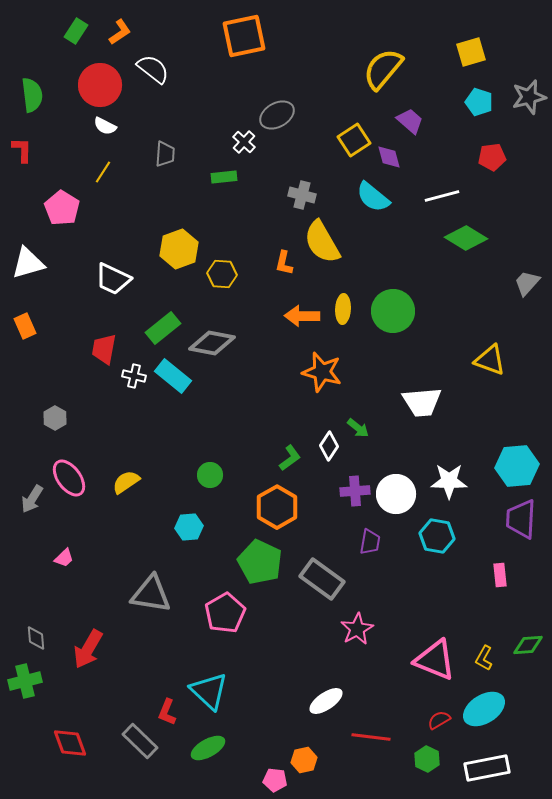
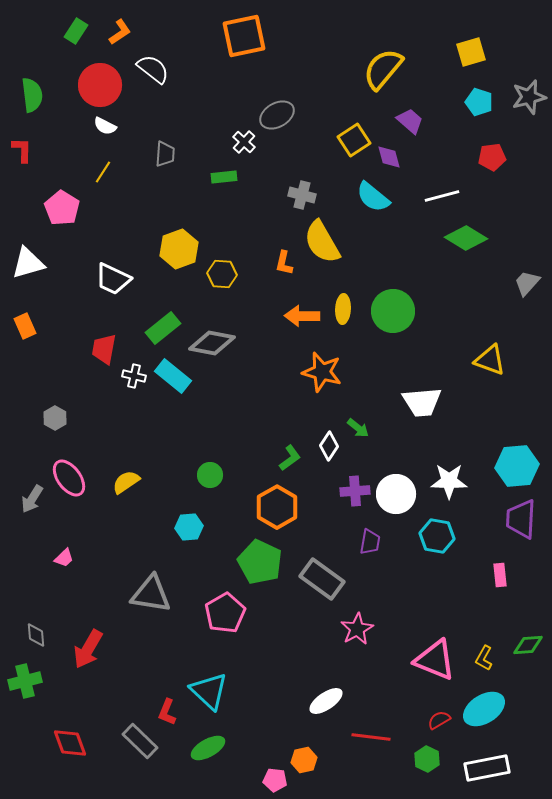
gray diamond at (36, 638): moved 3 px up
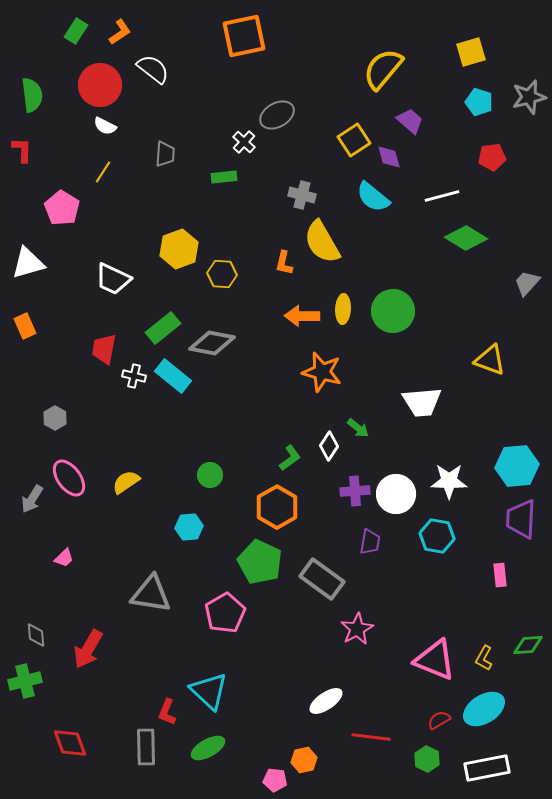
gray rectangle at (140, 741): moved 6 px right, 6 px down; rotated 45 degrees clockwise
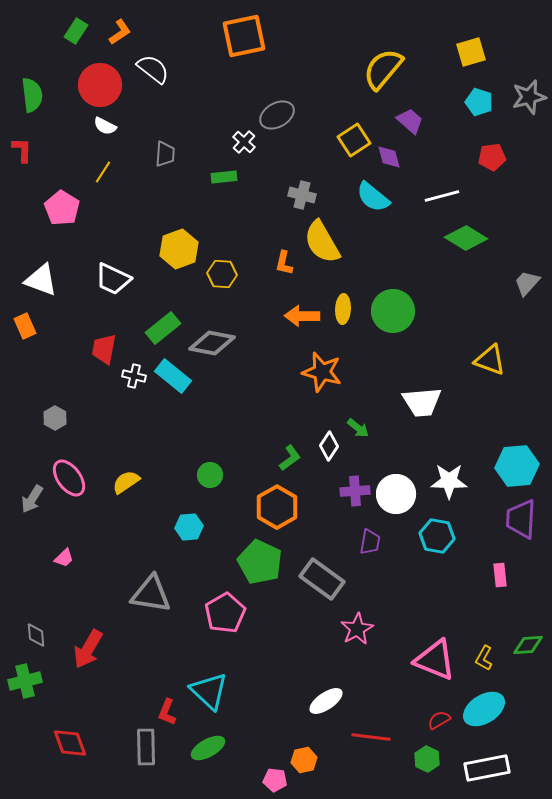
white triangle at (28, 263): moved 13 px right, 17 px down; rotated 36 degrees clockwise
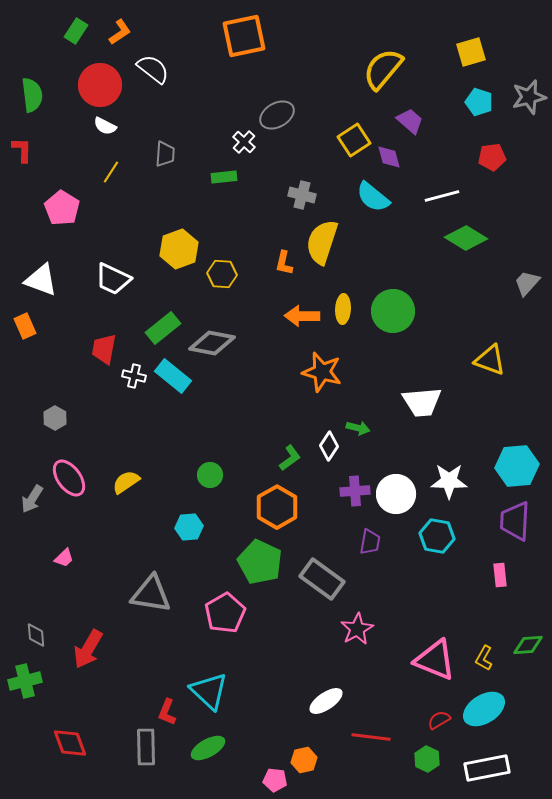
yellow line at (103, 172): moved 8 px right
yellow semicircle at (322, 242): rotated 48 degrees clockwise
green arrow at (358, 428): rotated 25 degrees counterclockwise
purple trapezoid at (521, 519): moved 6 px left, 2 px down
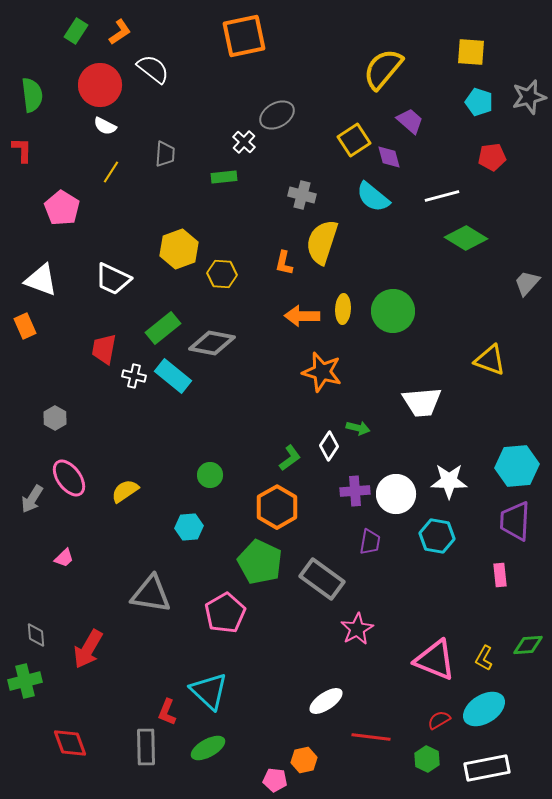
yellow square at (471, 52): rotated 20 degrees clockwise
yellow semicircle at (126, 482): moved 1 px left, 9 px down
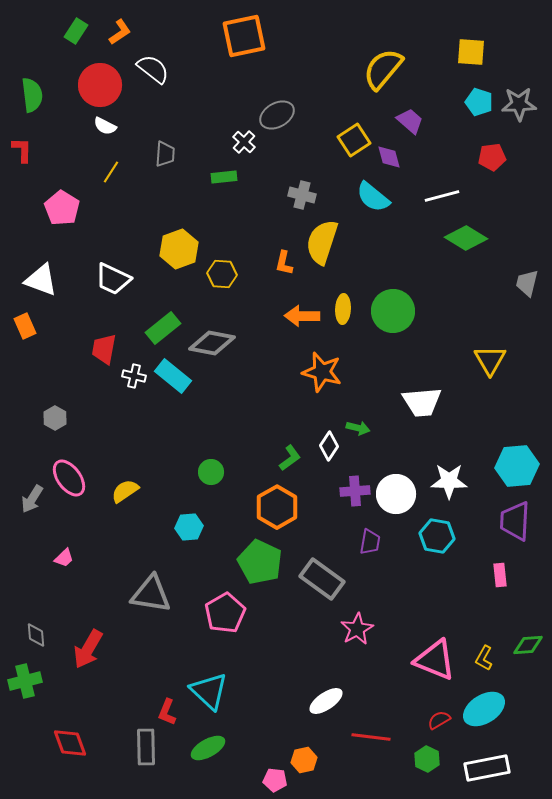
gray star at (529, 97): moved 10 px left, 7 px down; rotated 12 degrees clockwise
gray trapezoid at (527, 283): rotated 28 degrees counterclockwise
yellow triangle at (490, 360): rotated 40 degrees clockwise
green circle at (210, 475): moved 1 px right, 3 px up
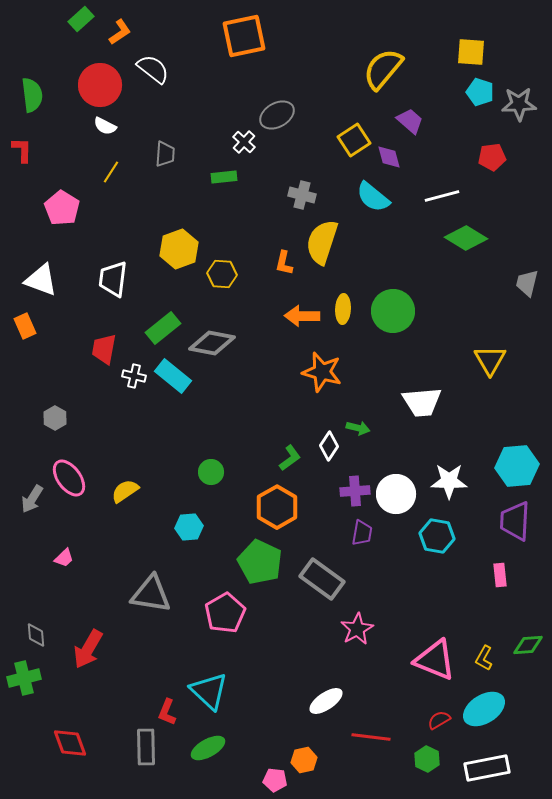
green rectangle at (76, 31): moved 5 px right, 12 px up; rotated 15 degrees clockwise
cyan pentagon at (479, 102): moved 1 px right, 10 px up
white trapezoid at (113, 279): rotated 72 degrees clockwise
purple trapezoid at (370, 542): moved 8 px left, 9 px up
green cross at (25, 681): moved 1 px left, 3 px up
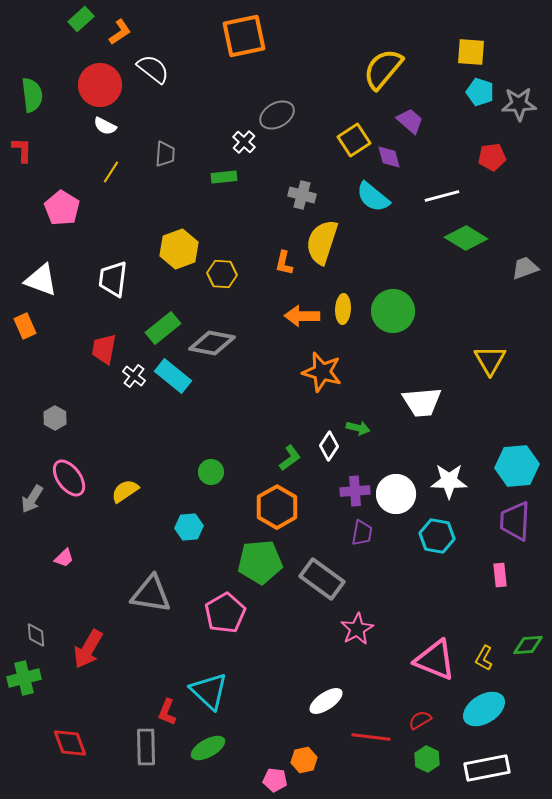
gray trapezoid at (527, 283): moved 2 px left, 15 px up; rotated 56 degrees clockwise
white cross at (134, 376): rotated 25 degrees clockwise
green pentagon at (260, 562): rotated 30 degrees counterclockwise
red semicircle at (439, 720): moved 19 px left
